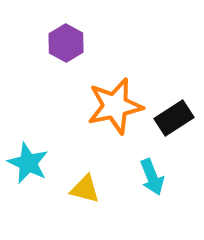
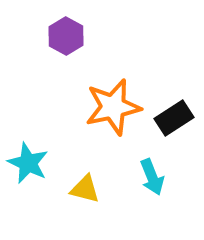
purple hexagon: moved 7 px up
orange star: moved 2 px left, 1 px down
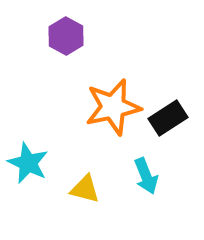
black rectangle: moved 6 px left
cyan arrow: moved 6 px left, 1 px up
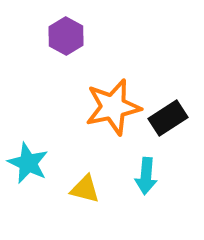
cyan arrow: rotated 27 degrees clockwise
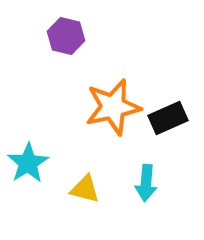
purple hexagon: rotated 15 degrees counterclockwise
black rectangle: rotated 9 degrees clockwise
cyan star: rotated 15 degrees clockwise
cyan arrow: moved 7 px down
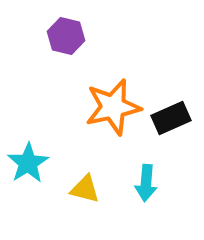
black rectangle: moved 3 px right
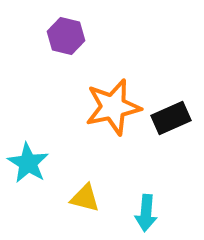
cyan star: rotated 9 degrees counterclockwise
cyan arrow: moved 30 px down
yellow triangle: moved 9 px down
